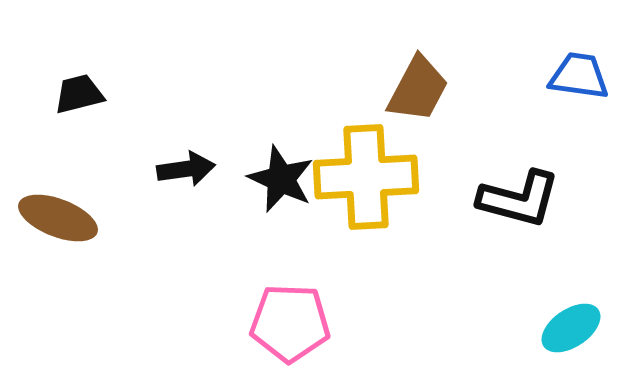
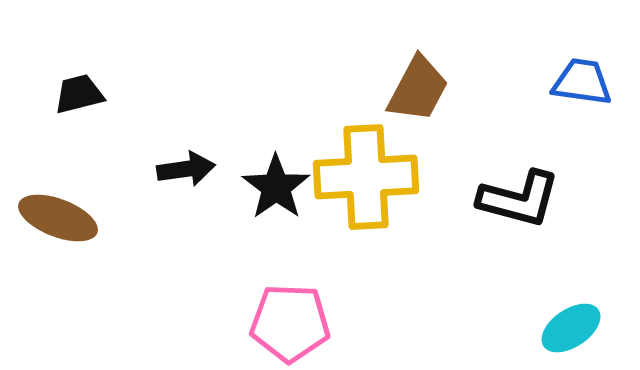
blue trapezoid: moved 3 px right, 6 px down
black star: moved 5 px left, 8 px down; rotated 12 degrees clockwise
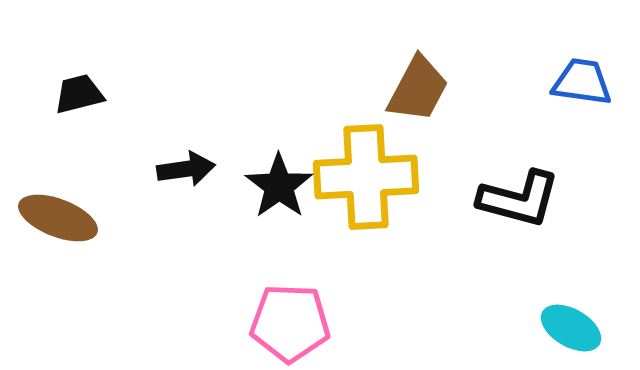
black star: moved 3 px right, 1 px up
cyan ellipse: rotated 64 degrees clockwise
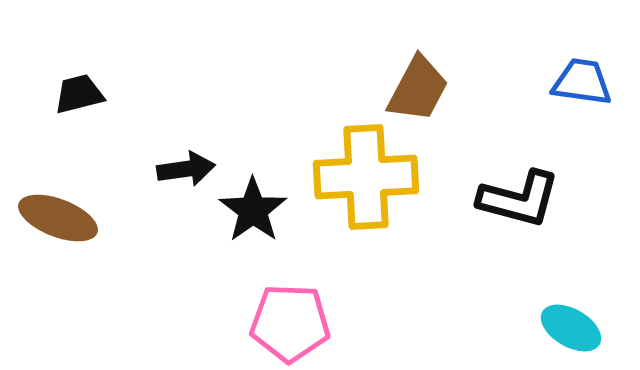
black star: moved 26 px left, 24 px down
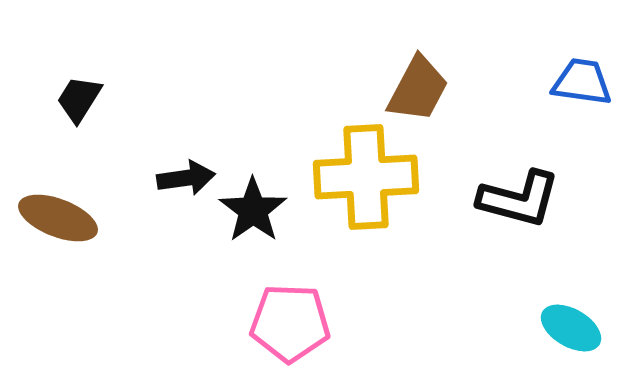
black trapezoid: moved 5 px down; rotated 44 degrees counterclockwise
black arrow: moved 9 px down
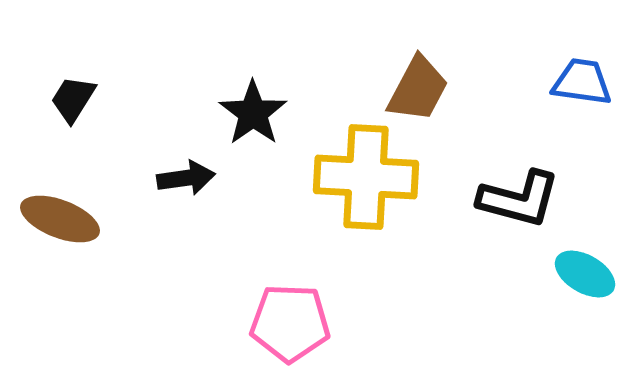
black trapezoid: moved 6 px left
yellow cross: rotated 6 degrees clockwise
black star: moved 97 px up
brown ellipse: moved 2 px right, 1 px down
cyan ellipse: moved 14 px right, 54 px up
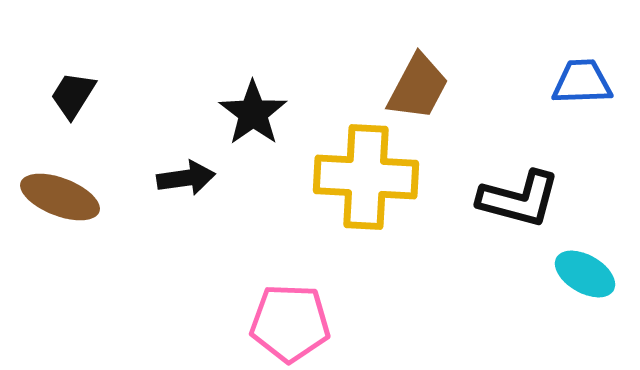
blue trapezoid: rotated 10 degrees counterclockwise
brown trapezoid: moved 2 px up
black trapezoid: moved 4 px up
brown ellipse: moved 22 px up
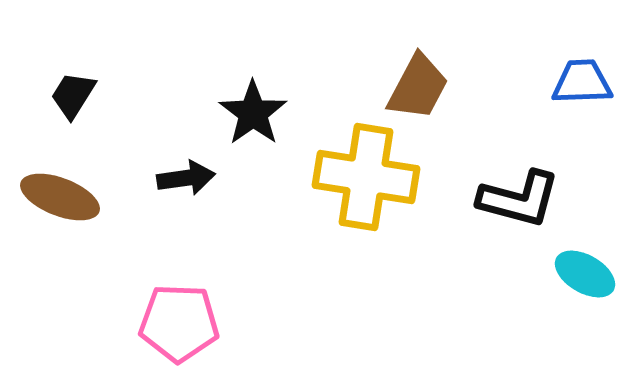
yellow cross: rotated 6 degrees clockwise
pink pentagon: moved 111 px left
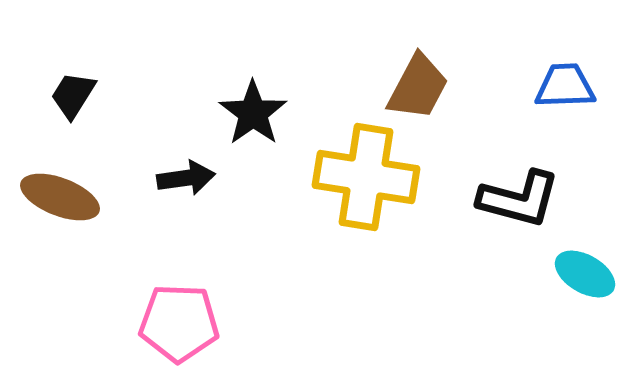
blue trapezoid: moved 17 px left, 4 px down
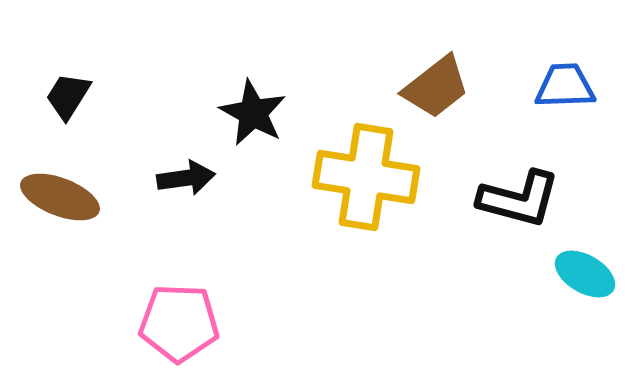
brown trapezoid: moved 18 px right; rotated 24 degrees clockwise
black trapezoid: moved 5 px left, 1 px down
black star: rotated 8 degrees counterclockwise
